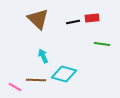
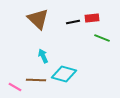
green line: moved 6 px up; rotated 14 degrees clockwise
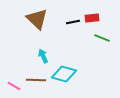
brown triangle: moved 1 px left
pink line: moved 1 px left, 1 px up
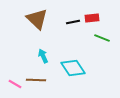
cyan diamond: moved 9 px right, 6 px up; rotated 40 degrees clockwise
pink line: moved 1 px right, 2 px up
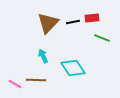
brown triangle: moved 11 px right, 4 px down; rotated 30 degrees clockwise
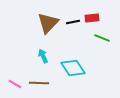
brown line: moved 3 px right, 3 px down
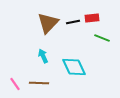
cyan diamond: moved 1 px right, 1 px up; rotated 10 degrees clockwise
pink line: rotated 24 degrees clockwise
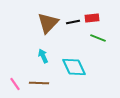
green line: moved 4 px left
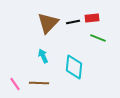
cyan diamond: rotated 30 degrees clockwise
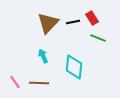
red rectangle: rotated 64 degrees clockwise
pink line: moved 2 px up
